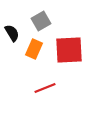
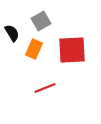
red square: moved 3 px right
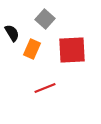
gray square: moved 4 px right, 2 px up; rotated 18 degrees counterclockwise
orange rectangle: moved 2 px left
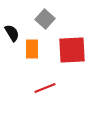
orange rectangle: rotated 24 degrees counterclockwise
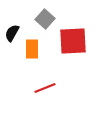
black semicircle: rotated 120 degrees counterclockwise
red square: moved 1 px right, 9 px up
